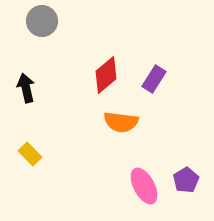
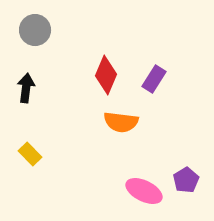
gray circle: moved 7 px left, 9 px down
red diamond: rotated 27 degrees counterclockwise
black arrow: rotated 20 degrees clockwise
pink ellipse: moved 5 px down; rotated 36 degrees counterclockwise
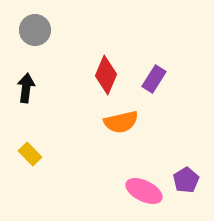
orange semicircle: rotated 20 degrees counterclockwise
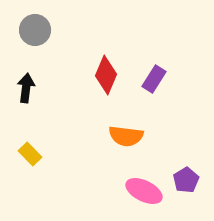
orange semicircle: moved 5 px right, 14 px down; rotated 20 degrees clockwise
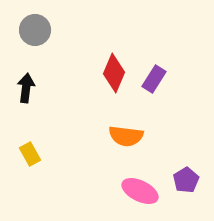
red diamond: moved 8 px right, 2 px up
yellow rectangle: rotated 15 degrees clockwise
pink ellipse: moved 4 px left
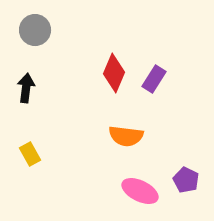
purple pentagon: rotated 15 degrees counterclockwise
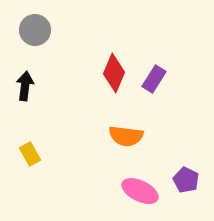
black arrow: moved 1 px left, 2 px up
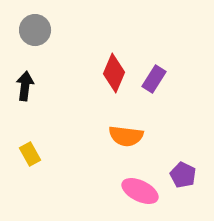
purple pentagon: moved 3 px left, 5 px up
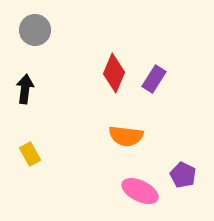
black arrow: moved 3 px down
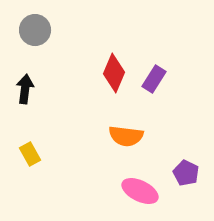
purple pentagon: moved 3 px right, 2 px up
